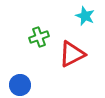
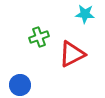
cyan star: moved 2 px up; rotated 18 degrees counterclockwise
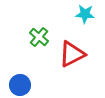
green cross: rotated 30 degrees counterclockwise
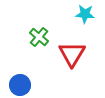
red triangle: rotated 32 degrees counterclockwise
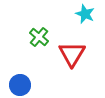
cyan star: rotated 18 degrees clockwise
